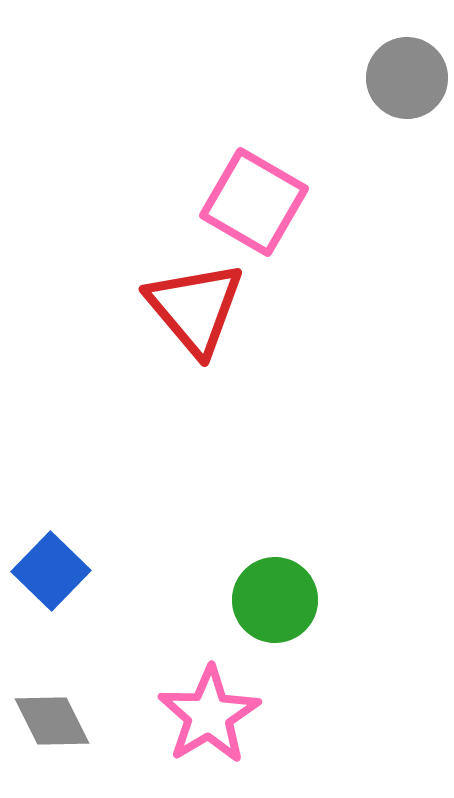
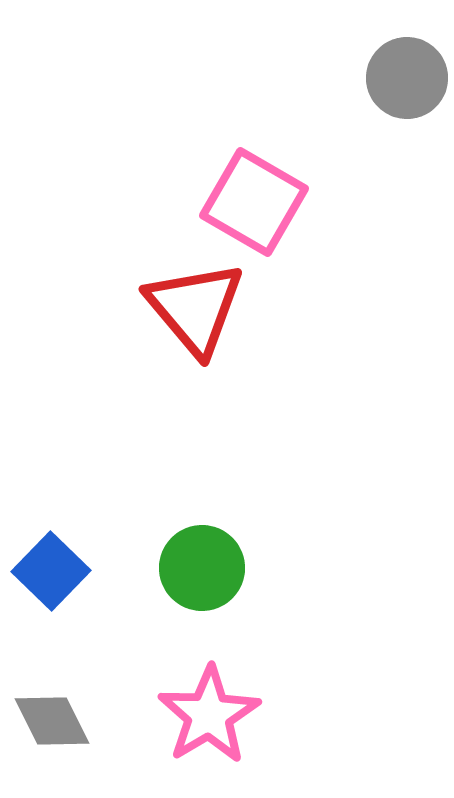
green circle: moved 73 px left, 32 px up
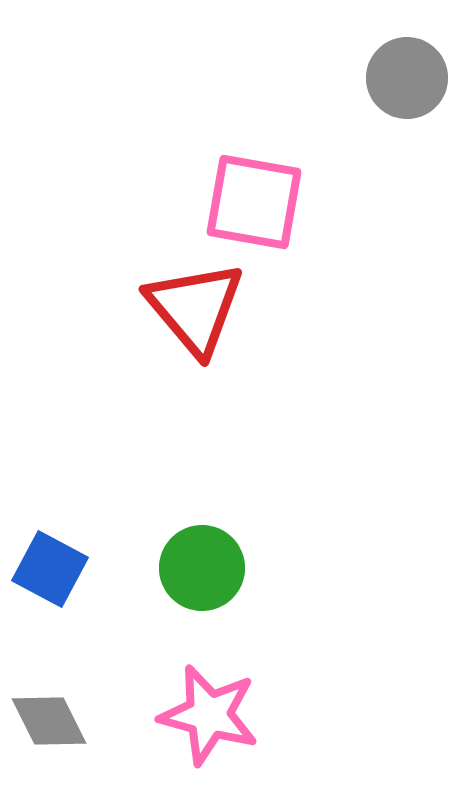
pink square: rotated 20 degrees counterclockwise
blue square: moved 1 px left, 2 px up; rotated 16 degrees counterclockwise
pink star: rotated 26 degrees counterclockwise
gray diamond: moved 3 px left
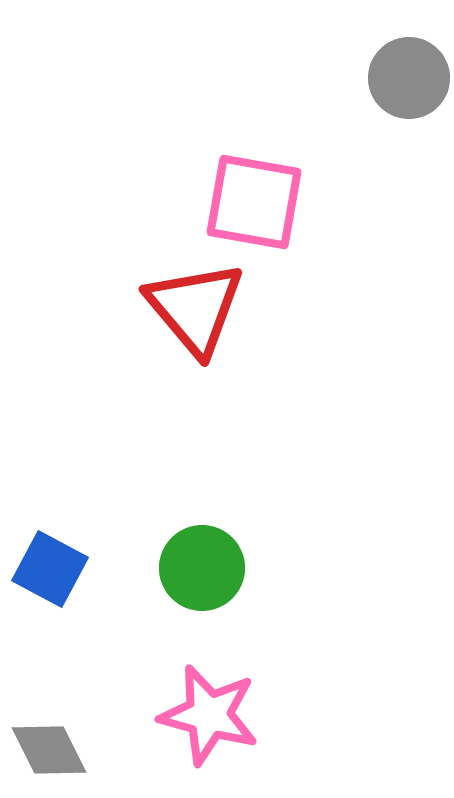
gray circle: moved 2 px right
gray diamond: moved 29 px down
